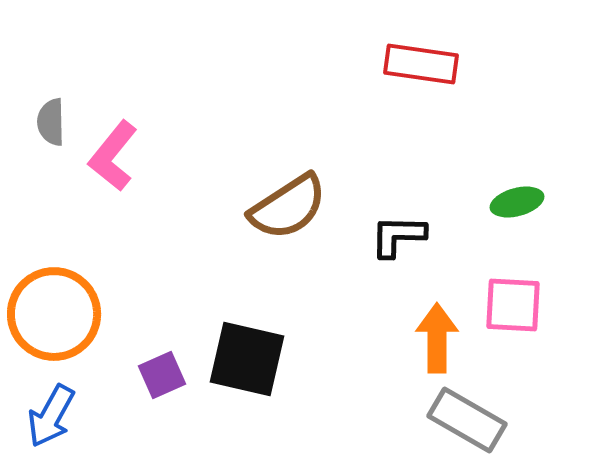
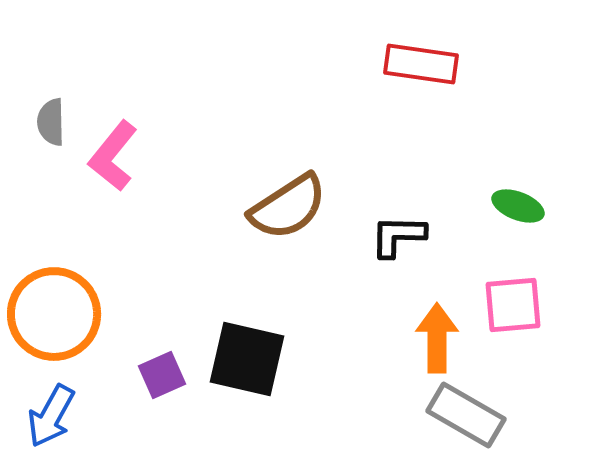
green ellipse: moved 1 px right, 4 px down; rotated 36 degrees clockwise
pink square: rotated 8 degrees counterclockwise
gray rectangle: moved 1 px left, 5 px up
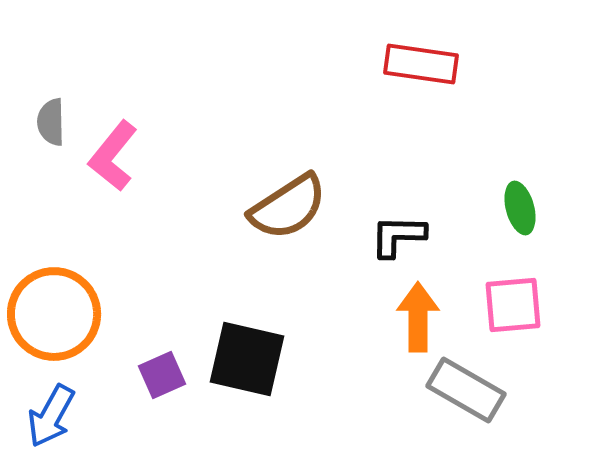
green ellipse: moved 2 px right, 2 px down; rotated 54 degrees clockwise
orange arrow: moved 19 px left, 21 px up
gray rectangle: moved 25 px up
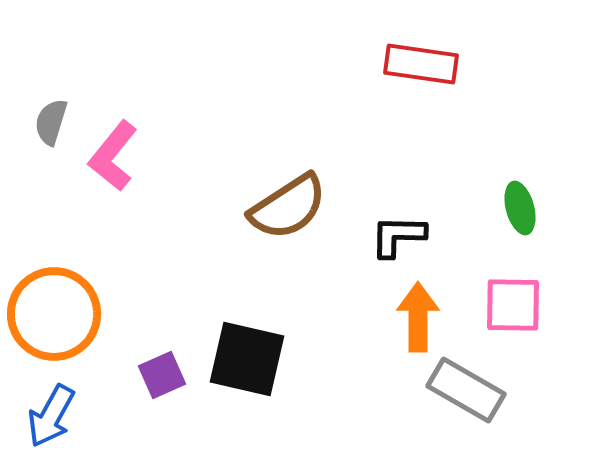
gray semicircle: rotated 18 degrees clockwise
pink square: rotated 6 degrees clockwise
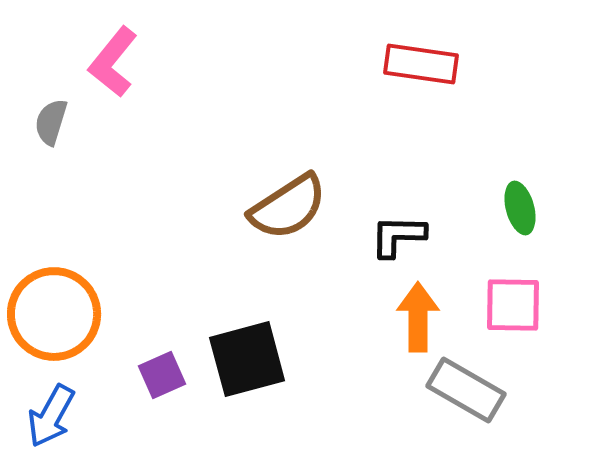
pink L-shape: moved 94 px up
black square: rotated 28 degrees counterclockwise
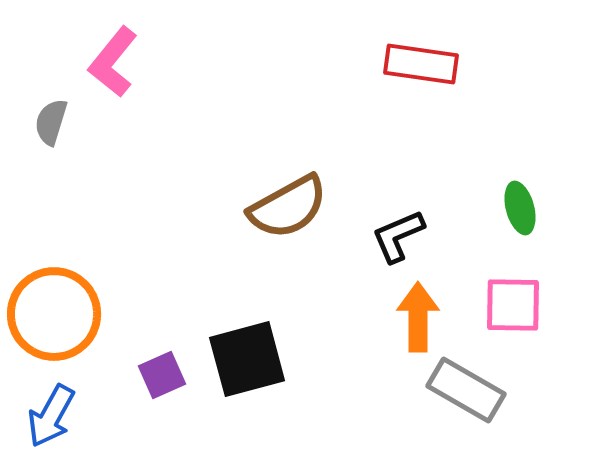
brown semicircle: rotated 4 degrees clockwise
black L-shape: rotated 24 degrees counterclockwise
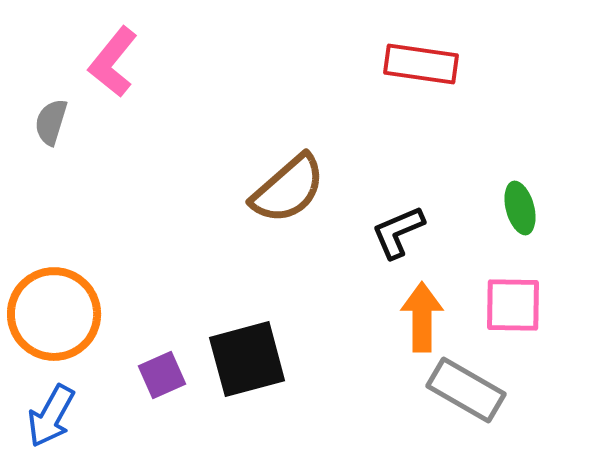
brown semicircle: moved 18 px up; rotated 12 degrees counterclockwise
black L-shape: moved 4 px up
orange arrow: moved 4 px right
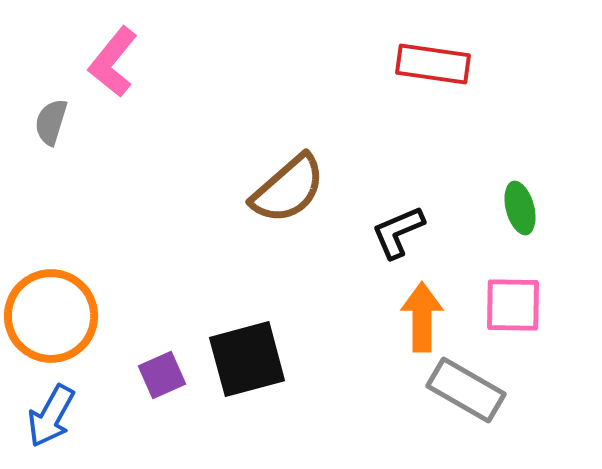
red rectangle: moved 12 px right
orange circle: moved 3 px left, 2 px down
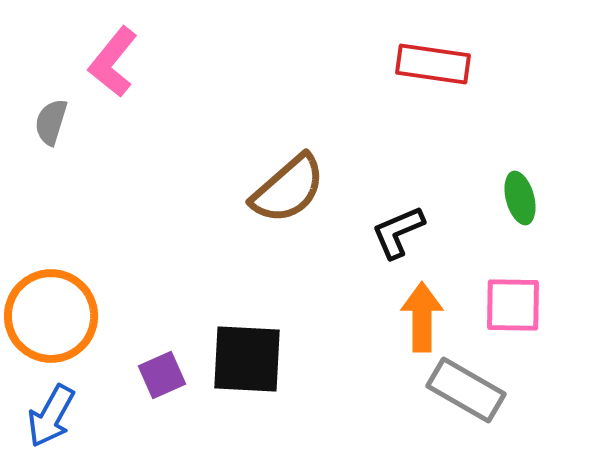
green ellipse: moved 10 px up
black square: rotated 18 degrees clockwise
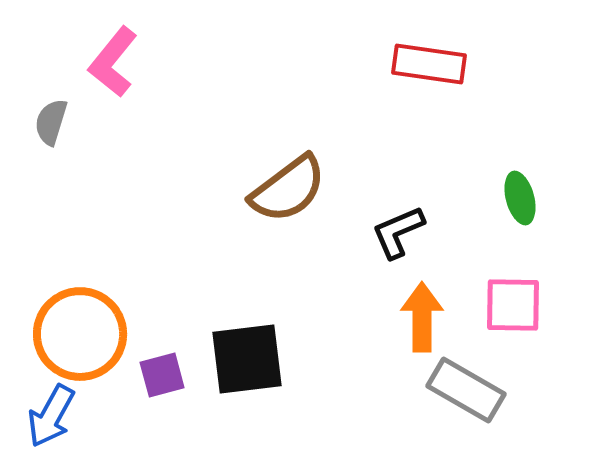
red rectangle: moved 4 px left
brown semicircle: rotated 4 degrees clockwise
orange circle: moved 29 px right, 18 px down
black square: rotated 10 degrees counterclockwise
purple square: rotated 9 degrees clockwise
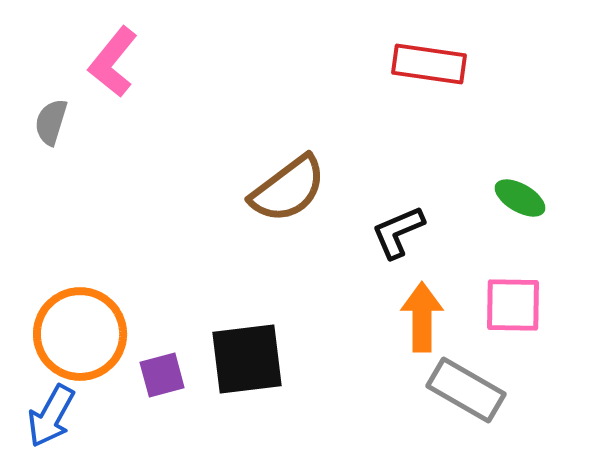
green ellipse: rotated 45 degrees counterclockwise
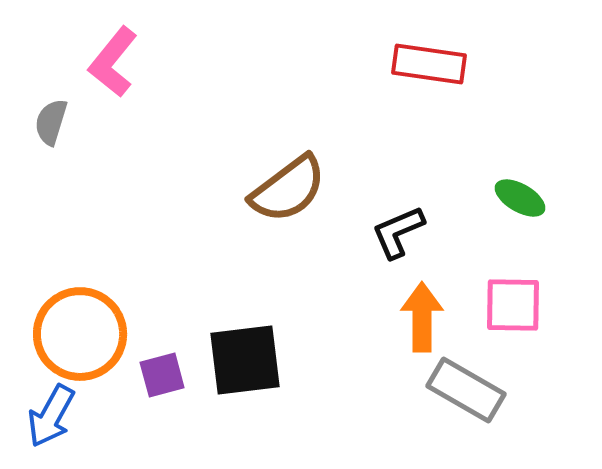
black square: moved 2 px left, 1 px down
